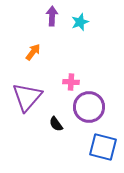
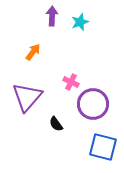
pink cross: rotated 21 degrees clockwise
purple circle: moved 4 px right, 3 px up
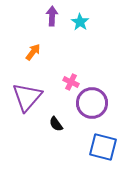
cyan star: rotated 18 degrees counterclockwise
purple circle: moved 1 px left, 1 px up
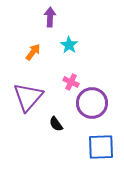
purple arrow: moved 2 px left, 1 px down
cyan star: moved 11 px left, 23 px down
purple triangle: moved 1 px right
blue square: moved 2 px left; rotated 16 degrees counterclockwise
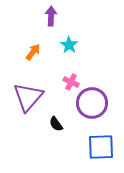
purple arrow: moved 1 px right, 1 px up
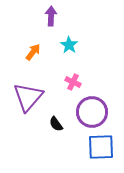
pink cross: moved 2 px right
purple circle: moved 9 px down
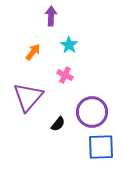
pink cross: moved 8 px left, 7 px up
black semicircle: moved 2 px right; rotated 105 degrees counterclockwise
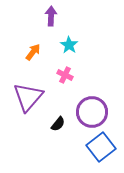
blue square: rotated 36 degrees counterclockwise
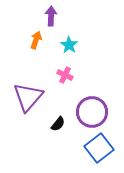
orange arrow: moved 3 px right, 12 px up; rotated 18 degrees counterclockwise
blue square: moved 2 px left, 1 px down
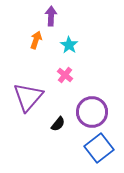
pink cross: rotated 14 degrees clockwise
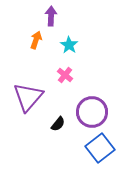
blue square: moved 1 px right
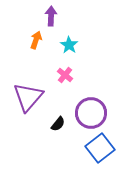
purple circle: moved 1 px left, 1 px down
